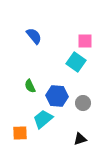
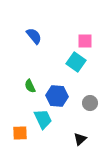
gray circle: moved 7 px right
cyan trapezoid: rotated 105 degrees clockwise
black triangle: rotated 24 degrees counterclockwise
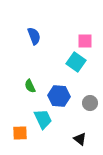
blue semicircle: rotated 18 degrees clockwise
blue hexagon: moved 2 px right
black triangle: rotated 40 degrees counterclockwise
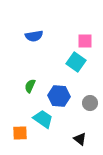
blue semicircle: rotated 102 degrees clockwise
green semicircle: rotated 48 degrees clockwise
cyan trapezoid: rotated 30 degrees counterclockwise
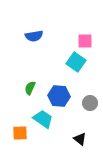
green semicircle: moved 2 px down
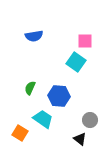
gray circle: moved 17 px down
orange square: rotated 35 degrees clockwise
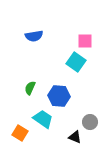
gray circle: moved 2 px down
black triangle: moved 5 px left, 2 px up; rotated 16 degrees counterclockwise
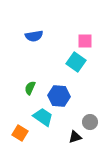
cyan trapezoid: moved 2 px up
black triangle: rotated 40 degrees counterclockwise
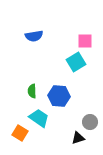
cyan square: rotated 24 degrees clockwise
green semicircle: moved 2 px right, 3 px down; rotated 24 degrees counterclockwise
cyan trapezoid: moved 4 px left, 1 px down
black triangle: moved 3 px right, 1 px down
